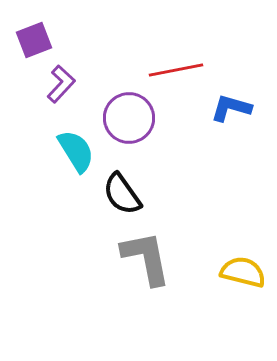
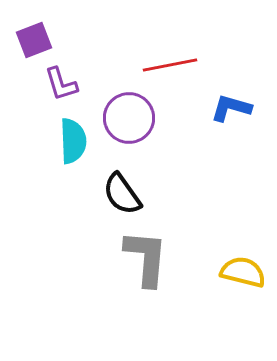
red line: moved 6 px left, 5 px up
purple L-shape: rotated 120 degrees clockwise
cyan semicircle: moved 3 px left, 10 px up; rotated 30 degrees clockwise
gray L-shape: rotated 16 degrees clockwise
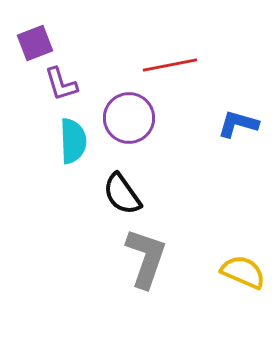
purple square: moved 1 px right, 3 px down
blue L-shape: moved 7 px right, 16 px down
gray L-shape: rotated 14 degrees clockwise
yellow semicircle: rotated 9 degrees clockwise
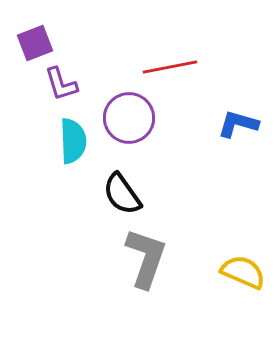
red line: moved 2 px down
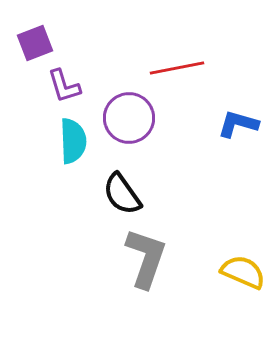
red line: moved 7 px right, 1 px down
purple L-shape: moved 3 px right, 2 px down
